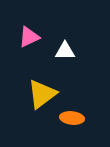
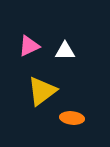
pink triangle: moved 9 px down
yellow triangle: moved 3 px up
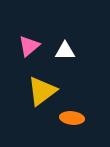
pink triangle: rotated 15 degrees counterclockwise
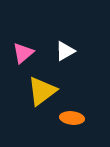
pink triangle: moved 6 px left, 7 px down
white triangle: rotated 30 degrees counterclockwise
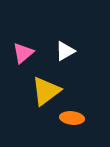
yellow triangle: moved 4 px right
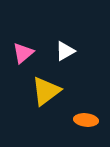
orange ellipse: moved 14 px right, 2 px down
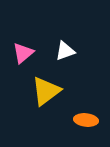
white triangle: rotated 10 degrees clockwise
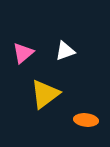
yellow triangle: moved 1 px left, 3 px down
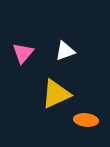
pink triangle: rotated 10 degrees counterclockwise
yellow triangle: moved 11 px right; rotated 12 degrees clockwise
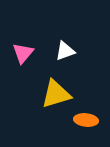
yellow triangle: rotated 8 degrees clockwise
